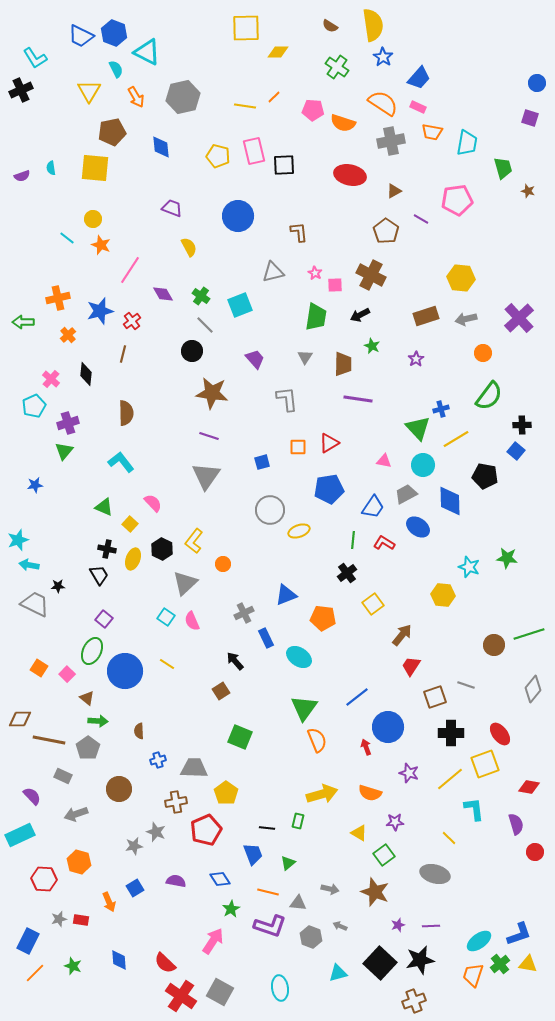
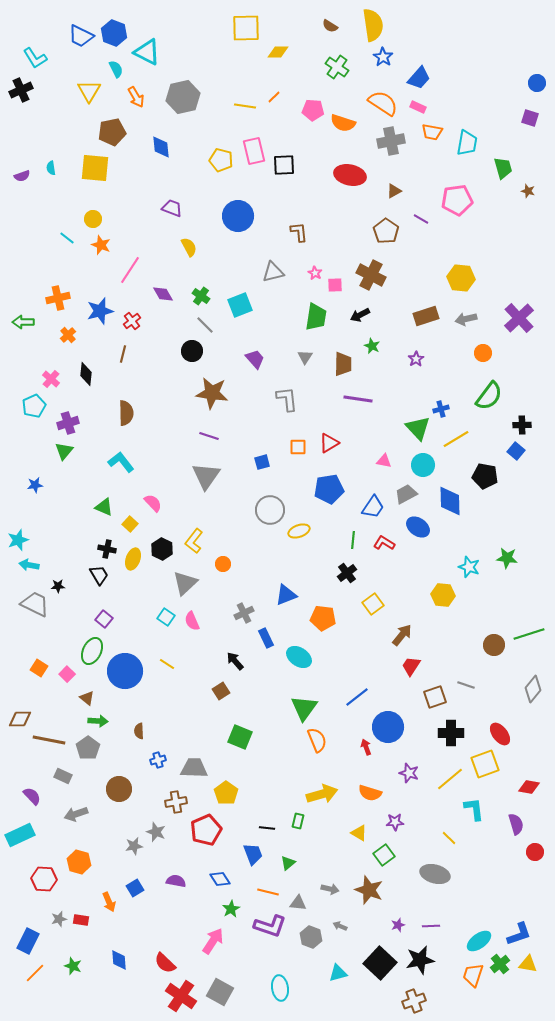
yellow pentagon at (218, 156): moved 3 px right, 4 px down
brown star at (375, 892): moved 6 px left, 2 px up
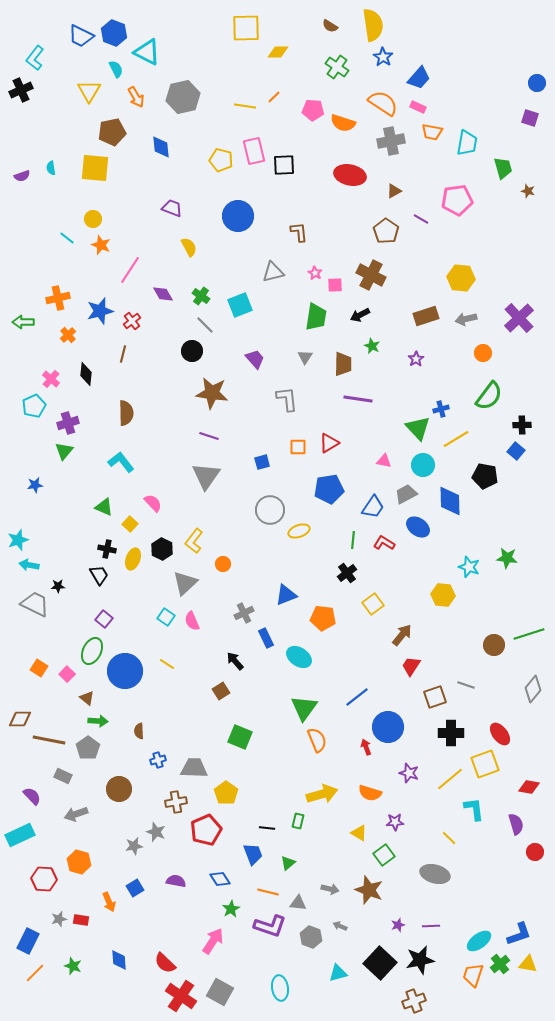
cyan L-shape at (35, 58): rotated 70 degrees clockwise
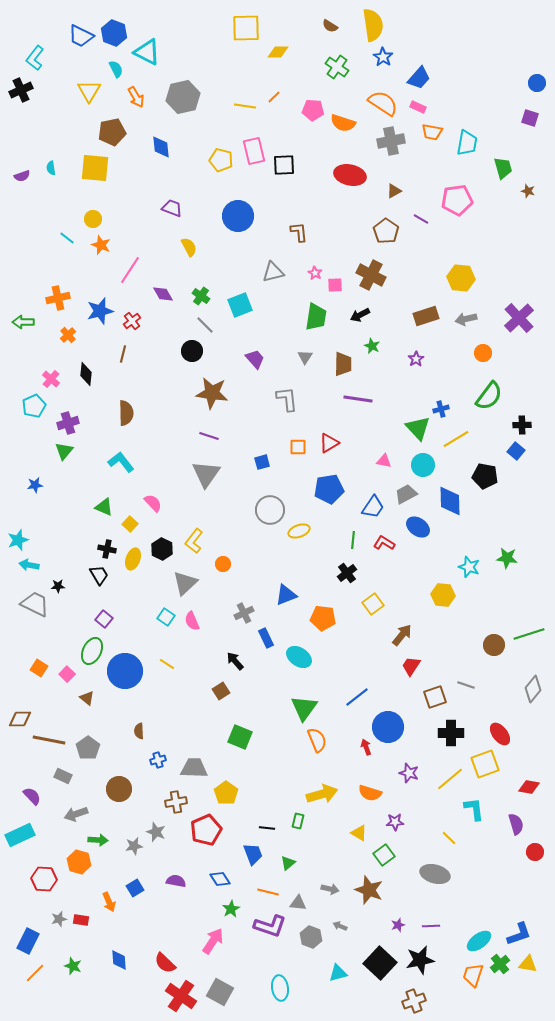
gray triangle at (206, 476): moved 2 px up
green arrow at (98, 721): moved 119 px down
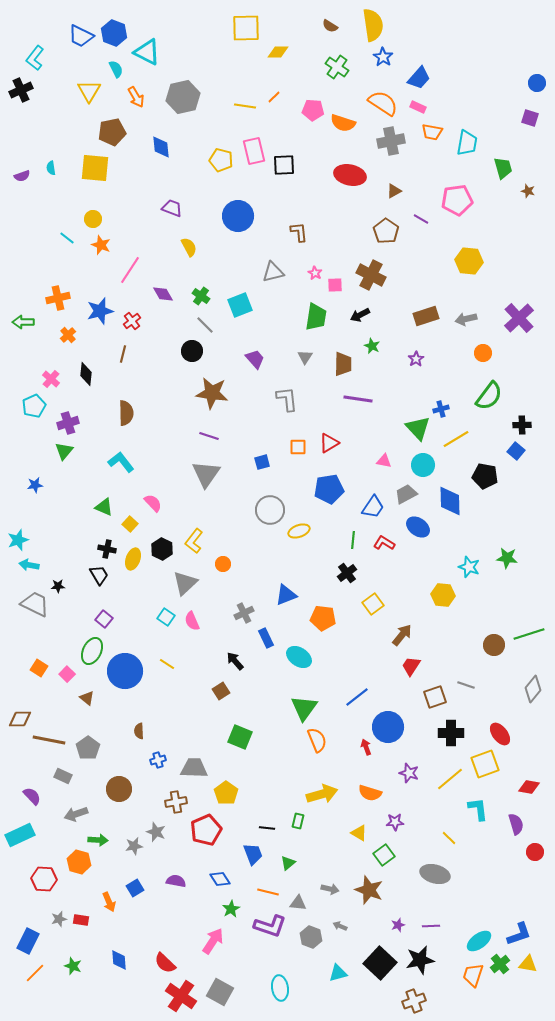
yellow hexagon at (461, 278): moved 8 px right, 17 px up
cyan L-shape at (474, 809): moved 4 px right
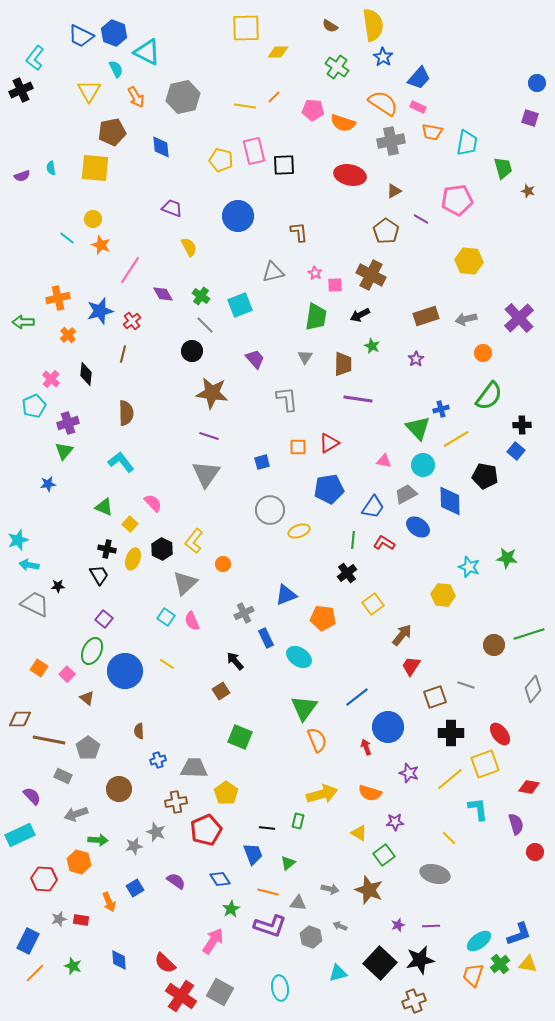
blue star at (35, 485): moved 13 px right, 1 px up
purple semicircle at (176, 881): rotated 24 degrees clockwise
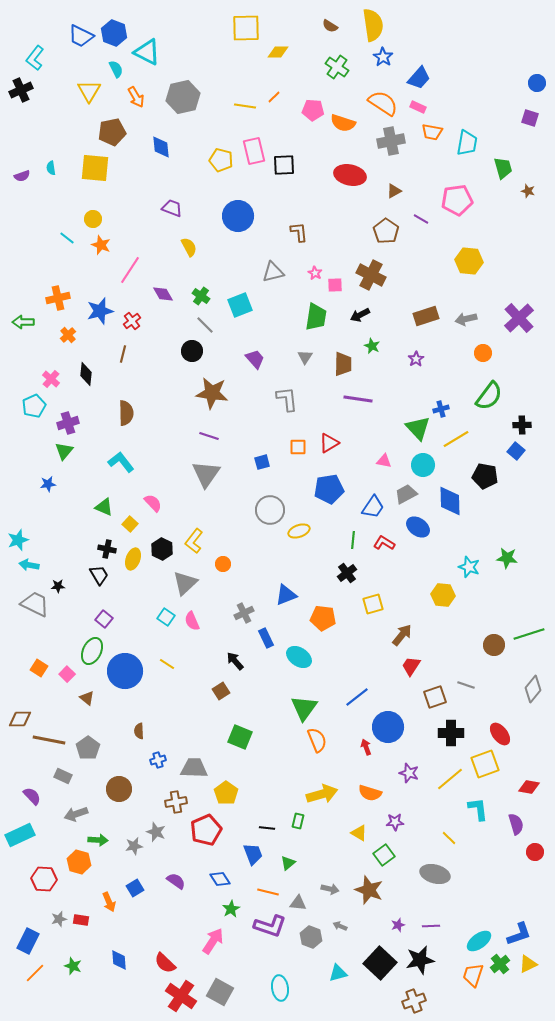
yellow square at (373, 604): rotated 20 degrees clockwise
yellow triangle at (528, 964): rotated 36 degrees counterclockwise
